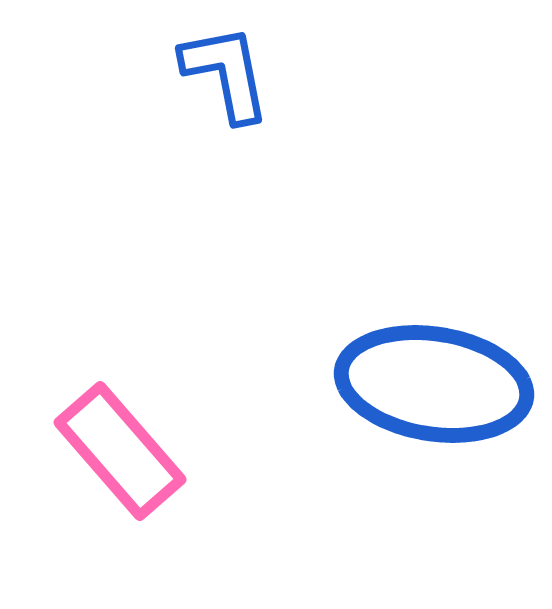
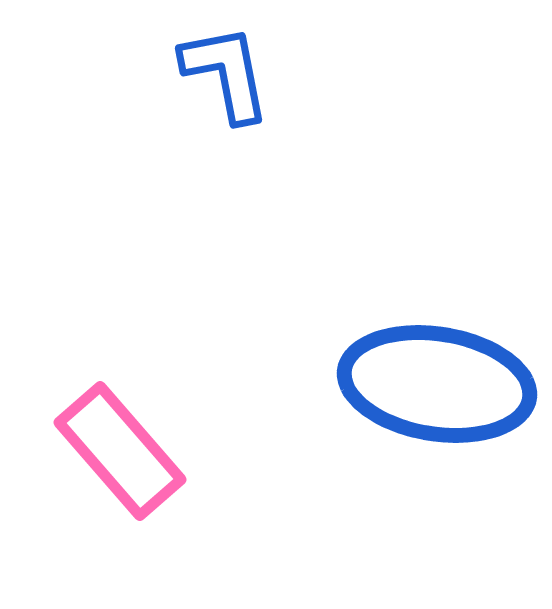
blue ellipse: moved 3 px right
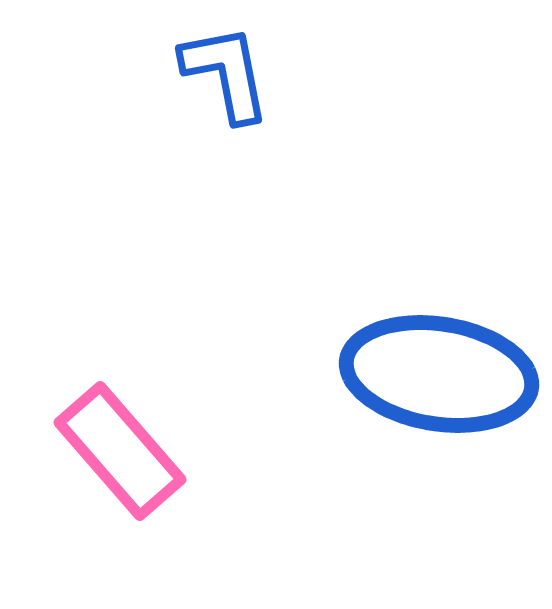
blue ellipse: moved 2 px right, 10 px up
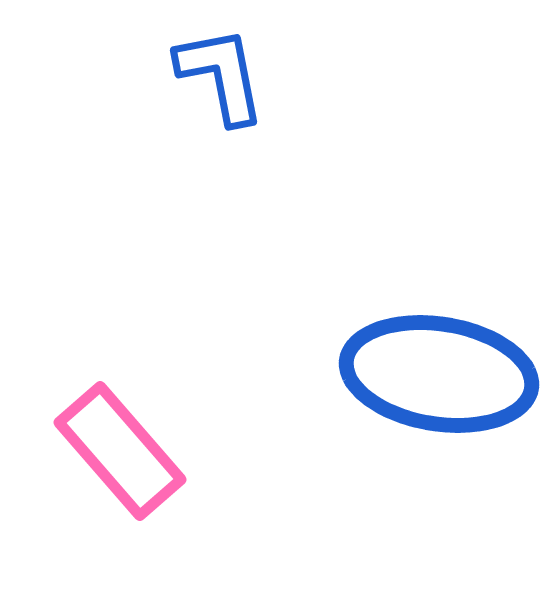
blue L-shape: moved 5 px left, 2 px down
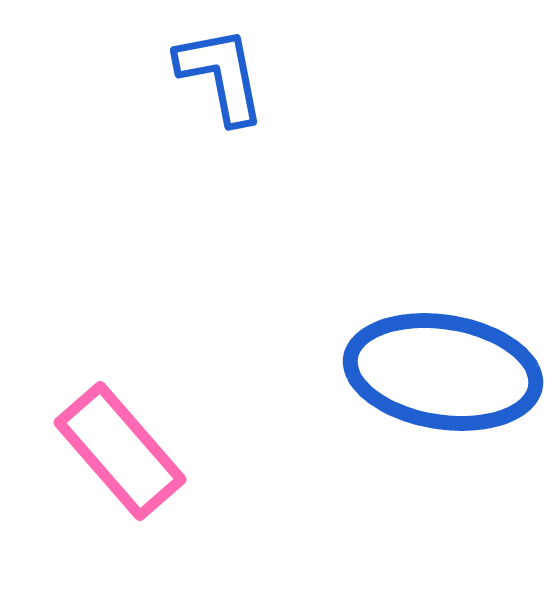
blue ellipse: moved 4 px right, 2 px up
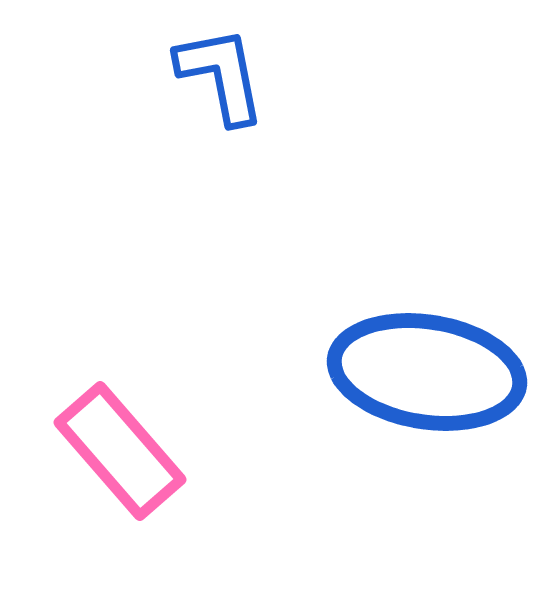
blue ellipse: moved 16 px left
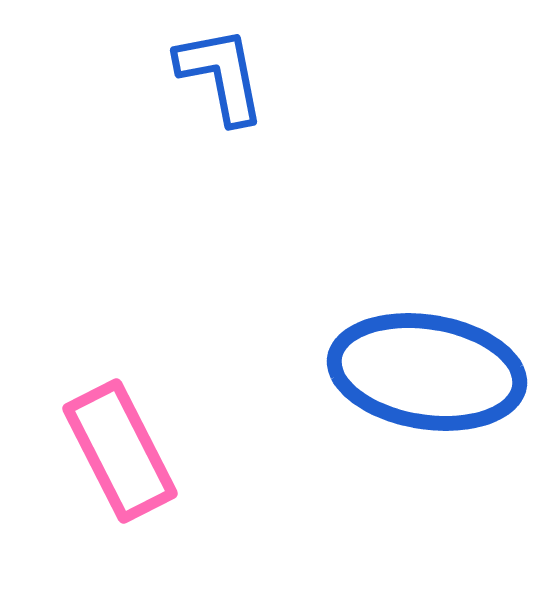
pink rectangle: rotated 14 degrees clockwise
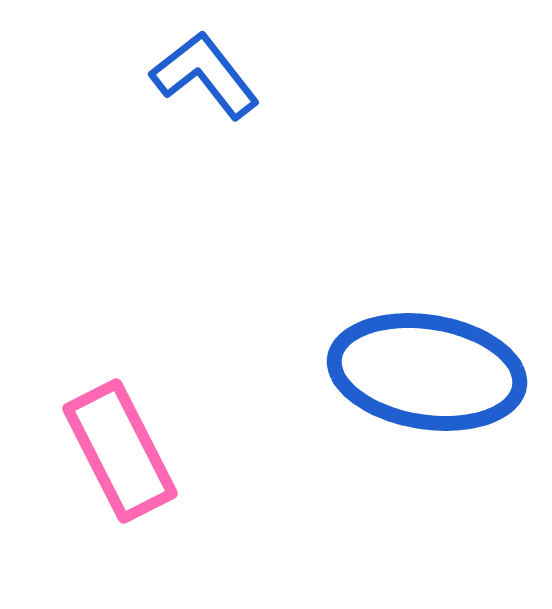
blue L-shape: moved 16 px left; rotated 27 degrees counterclockwise
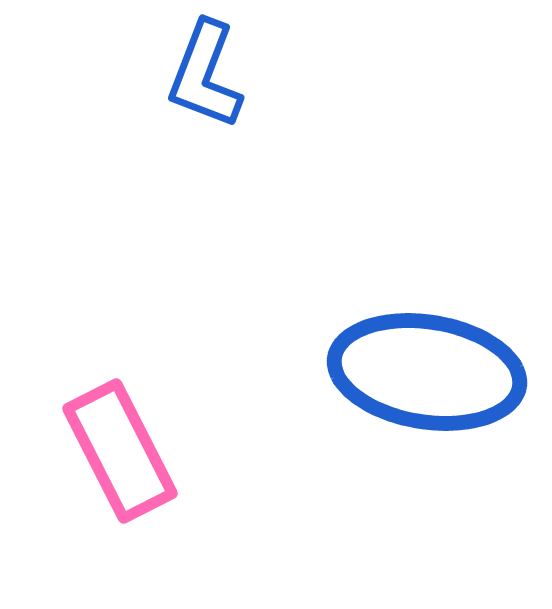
blue L-shape: rotated 121 degrees counterclockwise
